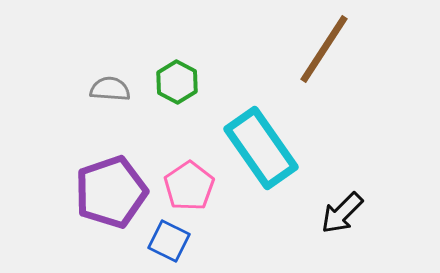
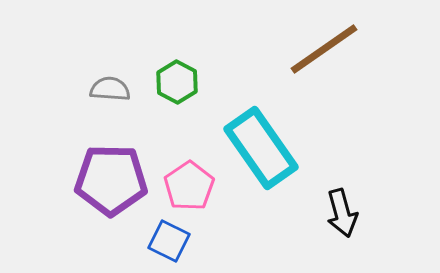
brown line: rotated 22 degrees clockwise
purple pentagon: moved 12 px up; rotated 20 degrees clockwise
black arrow: rotated 60 degrees counterclockwise
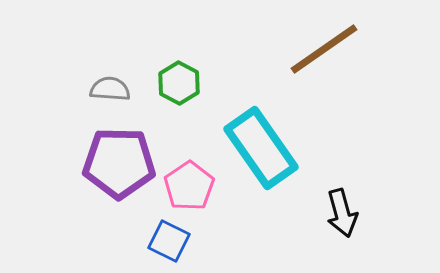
green hexagon: moved 2 px right, 1 px down
purple pentagon: moved 8 px right, 17 px up
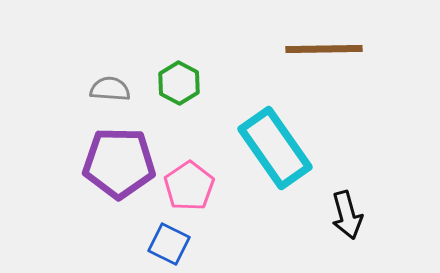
brown line: rotated 34 degrees clockwise
cyan rectangle: moved 14 px right
black arrow: moved 5 px right, 2 px down
blue square: moved 3 px down
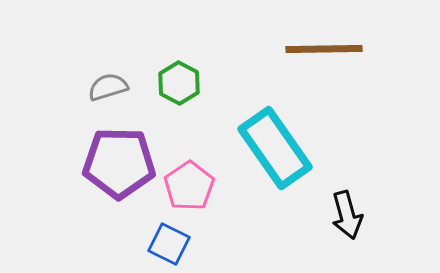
gray semicircle: moved 2 px left, 2 px up; rotated 21 degrees counterclockwise
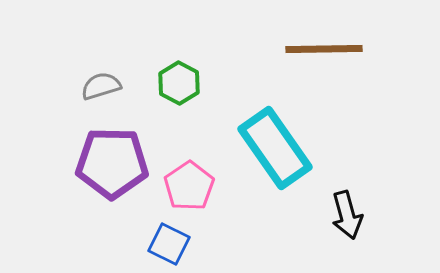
gray semicircle: moved 7 px left, 1 px up
purple pentagon: moved 7 px left
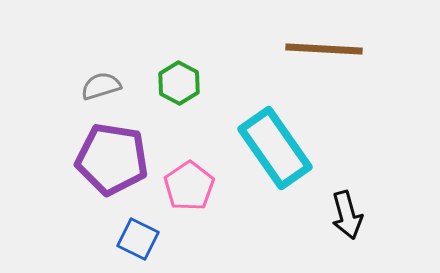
brown line: rotated 4 degrees clockwise
purple pentagon: moved 4 px up; rotated 8 degrees clockwise
blue square: moved 31 px left, 5 px up
